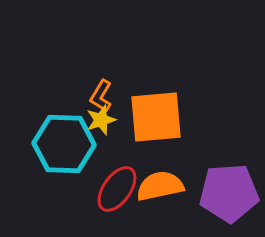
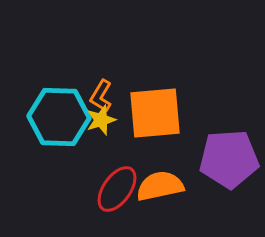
orange square: moved 1 px left, 4 px up
cyan hexagon: moved 5 px left, 27 px up
purple pentagon: moved 34 px up
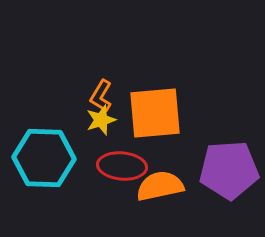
cyan hexagon: moved 15 px left, 41 px down
purple pentagon: moved 11 px down
red ellipse: moved 5 px right, 23 px up; rotated 60 degrees clockwise
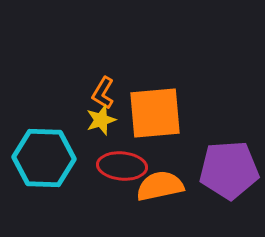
orange L-shape: moved 2 px right, 3 px up
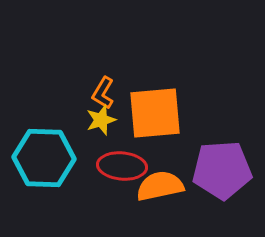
purple pentagon: moved 7 px left
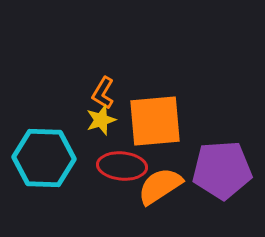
orange square: moved 8 px down
orange semicircle: rotated 21 degrees counterclockwise
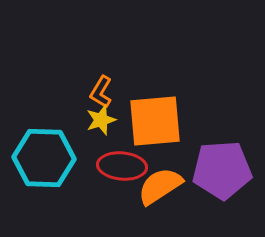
orange L-shape: moved 2 px left, 1 px up
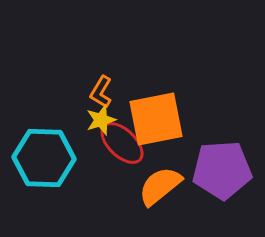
orange square: moved 1 px right, 2 px up; rotated 6 degrees counterclockwise
red ellipse: moved 23 px up; rotated 39 degrees clockwise
orange semicircle: rotated 6 degrees counterclockwise
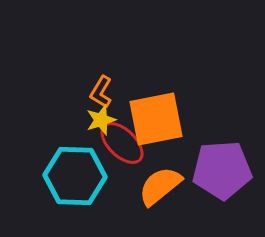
cyan hexagon: moved 31 px right, 18 px down
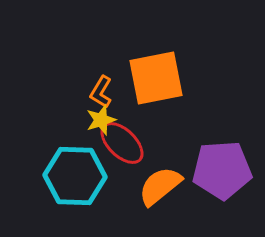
orange square: moved 41 px up
